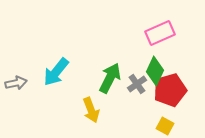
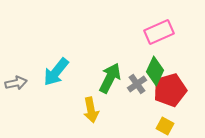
pink rectangle: moved 1 px left, 1 px up
yellow arrow: rotated 10 degrees clockwise
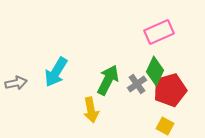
cyan arrow: rotated 8 degrees counterclockwise
green arrow: moved 2 px left, 2 px down
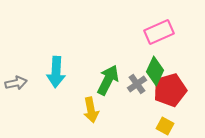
cyan arrow: rotated 28 degrees counterclockwise
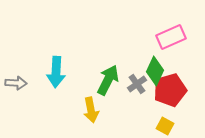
pink rectangle: moved 12 px right, 5 px down
gray arrow: rotated 15 degrees clockwise
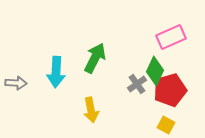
green arrow: moved 13 px left, 22 px up
yellow square: moved 1 px right, 1 px up
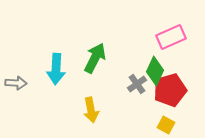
cyan arrow: moved 3 px up
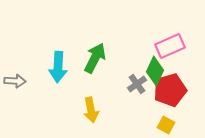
pink rectangle: moved 1 px left, 9 px down
cyan arrow: moved 2 px right, 2 px up
gray arrow: moved 1 px left, 2 px up
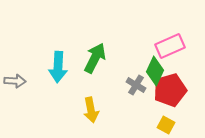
gray cross: moved 1 px left, 1 px down; rotated 24 degrees counterclockwise
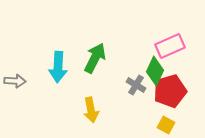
red pentagon: moved 1 px down
